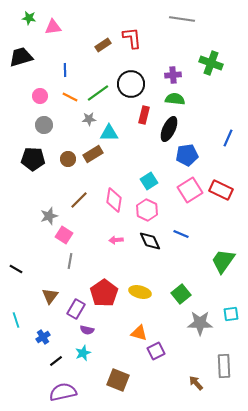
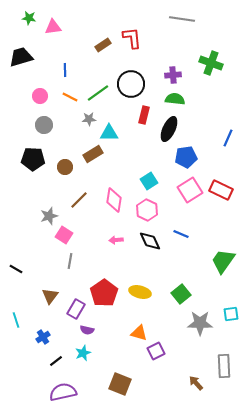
blue pentagon at (187, 155): moved 1 px left, 2 px down
brown circle at (68, 159): moved 3 px left, 8 px down
brown square at (118, 380): moved 2 px right, 4 px down
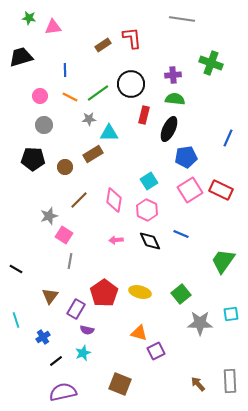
gray rectangle at (224, 366): moved 6 px right, 15 px down
brown arrow at (196, 383): moved 2 px right, 1 px down
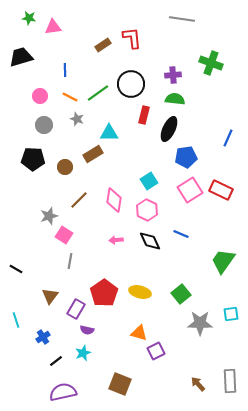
gray star at (89, 119): moved 12 px left; rotated 24 degrees clockwise
